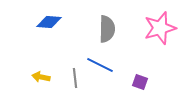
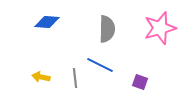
blue diamond: moved 2 px left
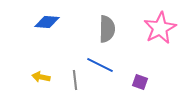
pink star: rotated 12 degrees counterclockwise
gray line: moved 2 px down
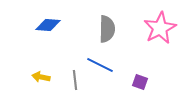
blue diamond: moved 1 px right, 3 px down
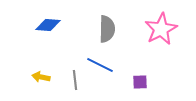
pink star: moved 1 px right, 1 px down
purple square: rotated 21 degrees counterclockwise
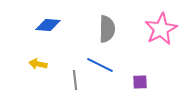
yellow arrow: moved 3 px left, 13 px up
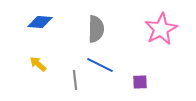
blue diamond: moved 8 px left, 3 px up
gray semicircle: moved 11 px left
yellow arrow: rotated 30 degrees clockwise
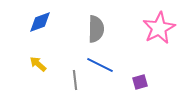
blue diamond: rotated 25 degrees counterclockwise
pink star: moved 2 px left, 1 px up
purple square: rotated 14 degrees counterclockwise
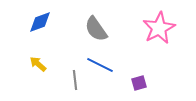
gray semicircle: rotated 144 degrees clockwise
purple square: moved 1 px left, 1 px down
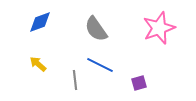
pink star: rotated 8 degrees clockwise
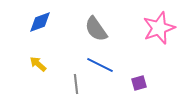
gray line: moved 1 px right, 4 px down
